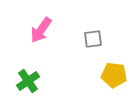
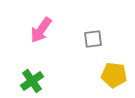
green cross: moved 4 px right
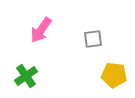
green cross: moved 6 px left, 5 px up
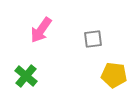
green cross: rotated 15 degrees counterclockwise
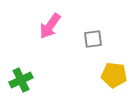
pink arrow: moved 9 px right, 4 px up
green cross: moved 5 px left, 4 px down; rotated 25 degrees clockwise
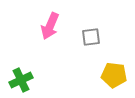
pink arrow: rotated 12 degrees counterclockwise
gray square: moved 2 px left, 2 px up
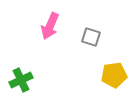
gray square: rotated 24 degrees clockwise
yellow pentagon: rotated 15 degrees counterclockwise
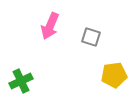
green cross: moved 1 px down
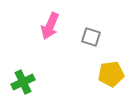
yellow pentagon: moved 3 px left, 1 px up
green cross: moved 2 px right, 1 px down
